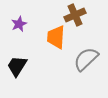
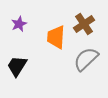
brown cross: moved 9 px right, 9 px down; rotated 10 degrees counterclockwise
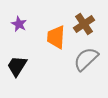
purple star: rotated 21 degrees counterclockwise
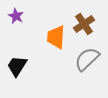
purple star: moved 3 px left, 8 px up
gray semicircle: moved 1 px right
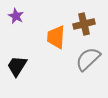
brown cross: rotated 20 degrees clockwise
gray semicircle: moved 1 px right
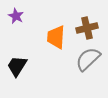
brown cross: moved 3 px right, 4 px down
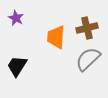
purple star: moved 2 px down
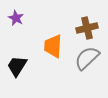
orange trapezoid: moved 3 px left, 9 px down
gray semicircle: moved 1 px left, 1 px up
